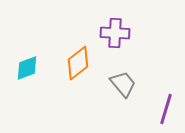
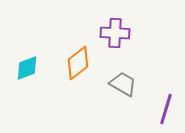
gray trapezoid: rotated 20 degrees counterclockwise
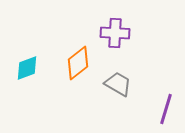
gray trapezoid: moved 5 px left
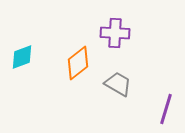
cyan diamond: moved 5 px left, 11 px up
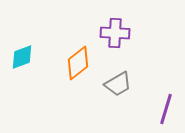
gray trapezoid: rotated 120 degrees clockwise
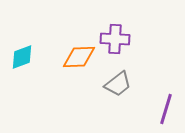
purple cross: moved 6 px down
orange diamond: moved 1 px right, 6 px up; rotated 36 degrees clockwise
gray trapezoid: rotated 8 degrees counterclockwise
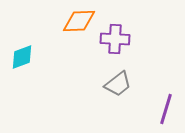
orange diamond: moved 36 px up
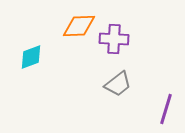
orange diamond: moved 5 px down
purple cross: moved 1 px left
cyan diamond: moved 9 px right
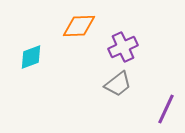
purple cross: moved 9 px right, 8 px down; rotated 28 degrees counterclockwise
purple line: rotated 8 degrees clockwise
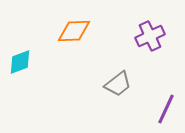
orange diamond: moved 5 px left, 5 px down
purple cross: moved 27 px right, 11 px up
cyan diamond: moved 11 px left, 5 px down
